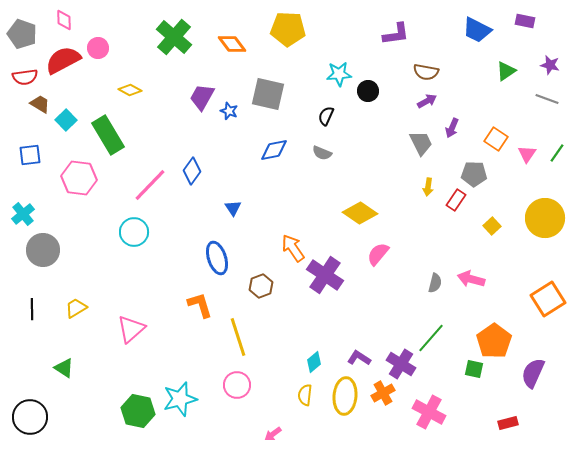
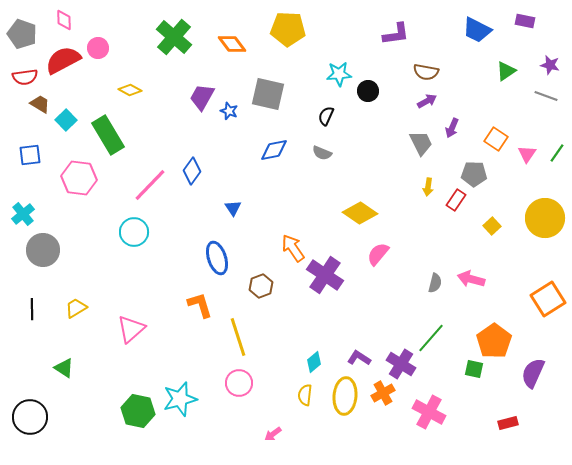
gray line at (547, 99): moved 1 px left, 3 px up
pink circle at (237, 385): moved 2 px right, 2 px up
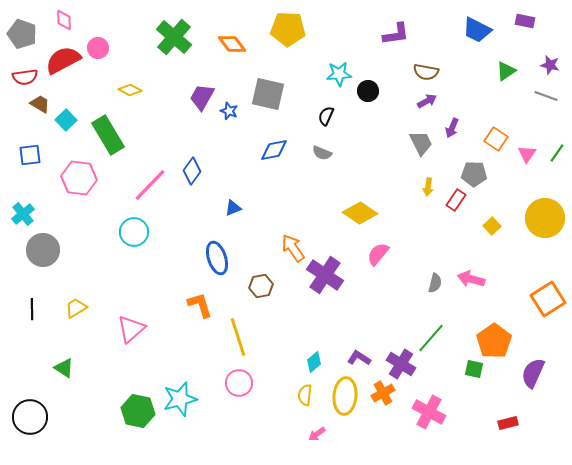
blue triangle at (233, 208): rotated 42 degrees clockwise
brown hexagon at (261, 286): rotated 10 degrees clockwise
pink arrow at (273, 434): moved 44 px right
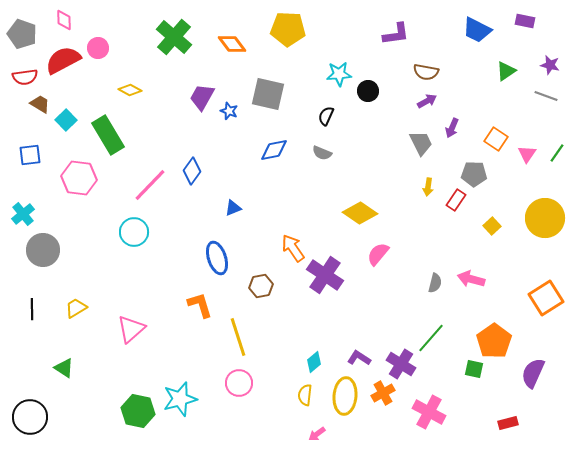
orange square at (548, 299): moved 2 px left, 1 px up
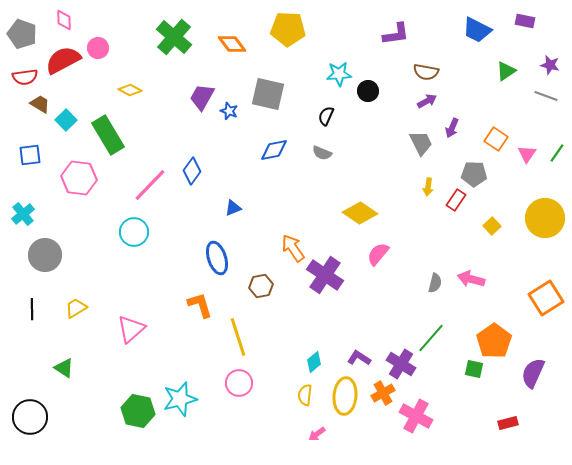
gray circle at (43, 250): moved 2 px right, 5 px down
pink cross at (429, 412): moved 13 px left, 4 px down
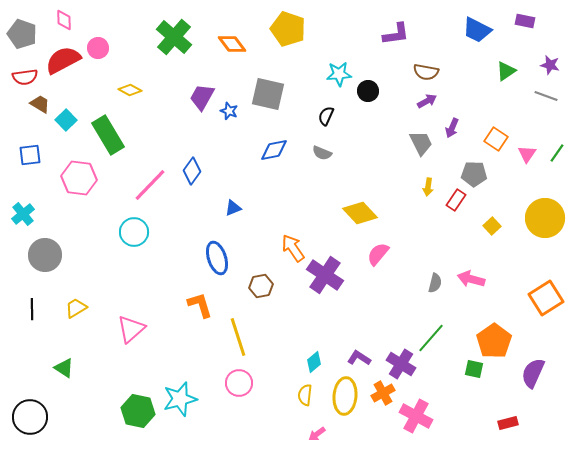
yellow pentagon at (288, 29): rotated 16 degrees clockwise
yellow diamond at (360, 213): rotated 12 degrees clockwise
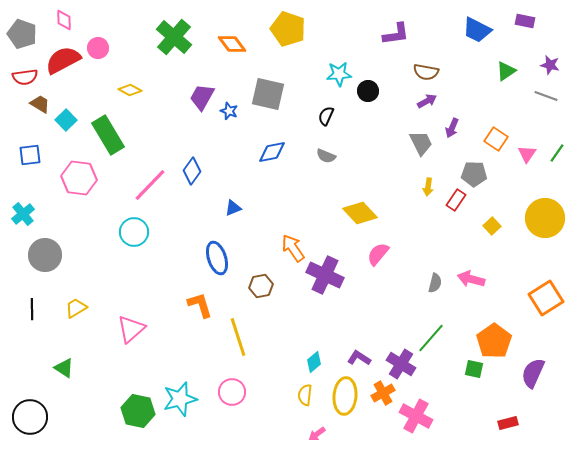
blue diamond at (274, 150): moved 2 px left, 2 px down
gray semicircle at (322, 153): moved 4 px right, 3 px down
purple cross at (325, 275): rotated 9 degrees counterclockwise
pink circle at (239, 383): moved 7 px left, 9 px down
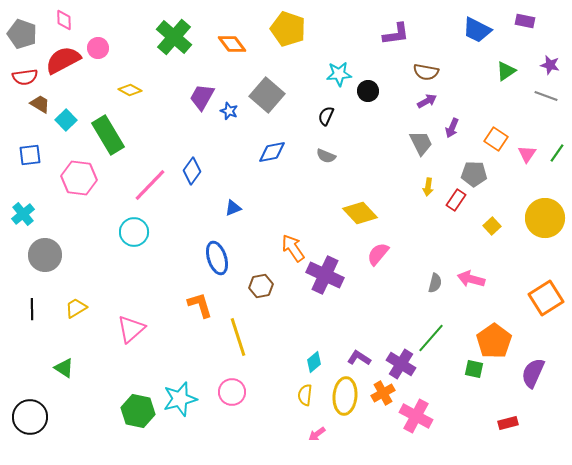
gray square at (268, 94): moved 1 px left, 1 px down; rotated 28 degrees clockwise
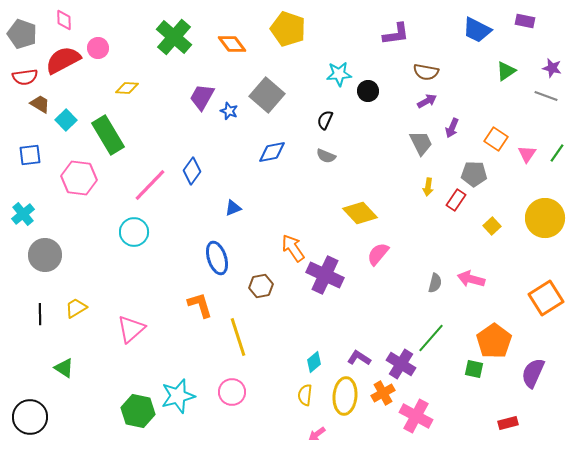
purple star at (550, 65): moved 2 px right, 3 px down
yellow diamond at (130, 90): moved 3 px left, 2 px up; rotated 25 degrees counterclockwise
black semicircle at (326, 116): moved 1 px left, 4 px down
black line at (32, 309): moved 8 px right, 5 px down
cyan star at (180, 399): moved 2 px left, 3 px up
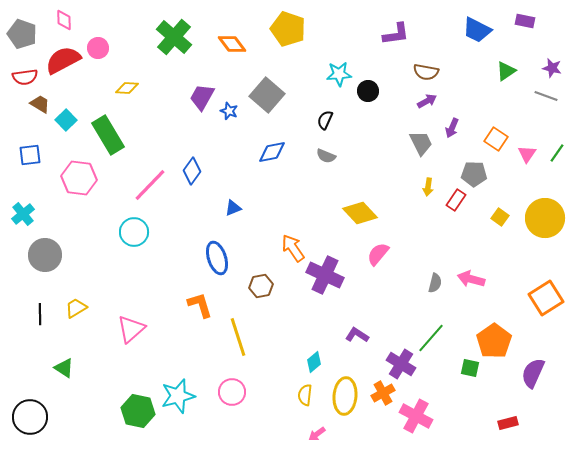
yellow square at (492, 226): moved 8 px right, 9 px up; rotated 12 degrees counterclockwise
purple L-shape at (359, 358): moved 2 px left, 23 px up
green square at (474, 369): moved 4 px left, 1 px up
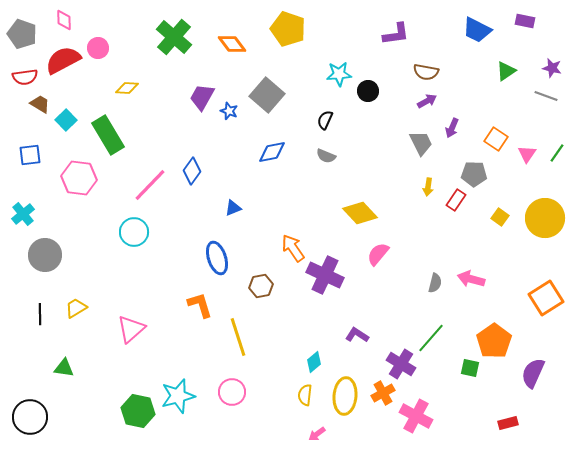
green triangle at (64, 368): rotated 25 degrees counterclockwise
